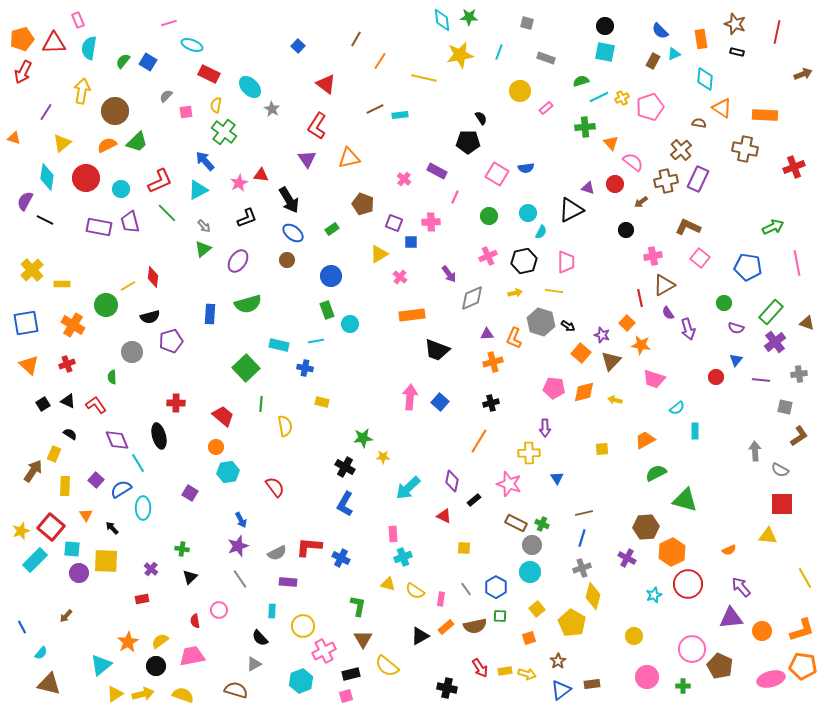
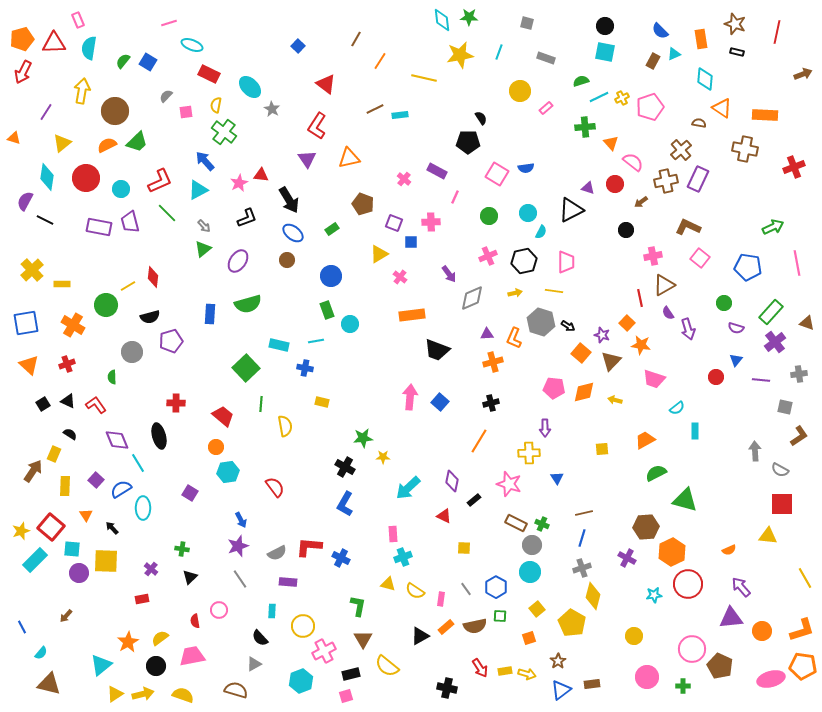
cyan star at (654, 595): rotated 14 degrees clockwise
yellow semicircle at (160, 641): moved 3 px up
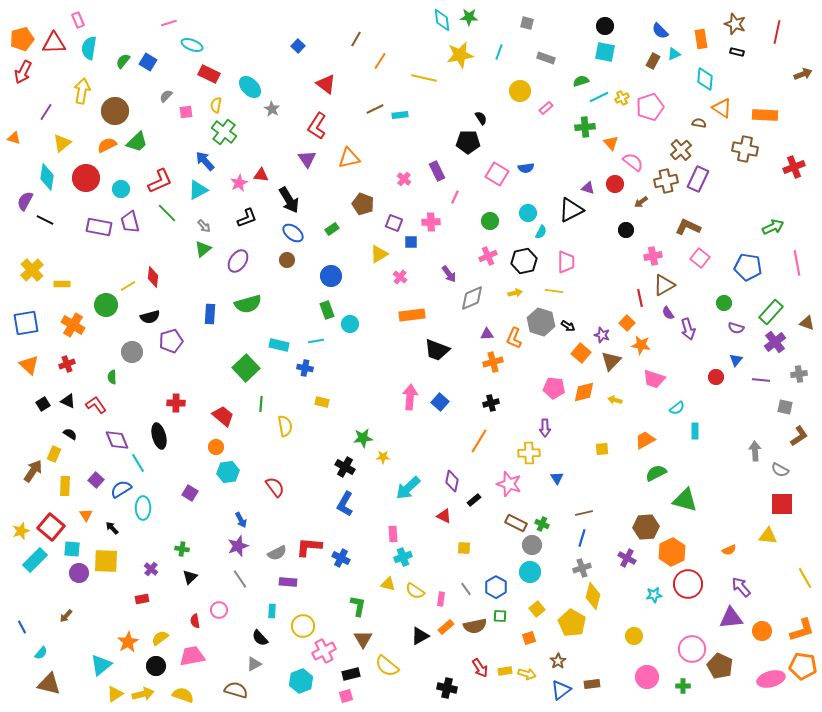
purple rectangle at (437, 171): rotated 36 degrees clockwise
green circle at (489, 216): moved 1 px right, 5 px down
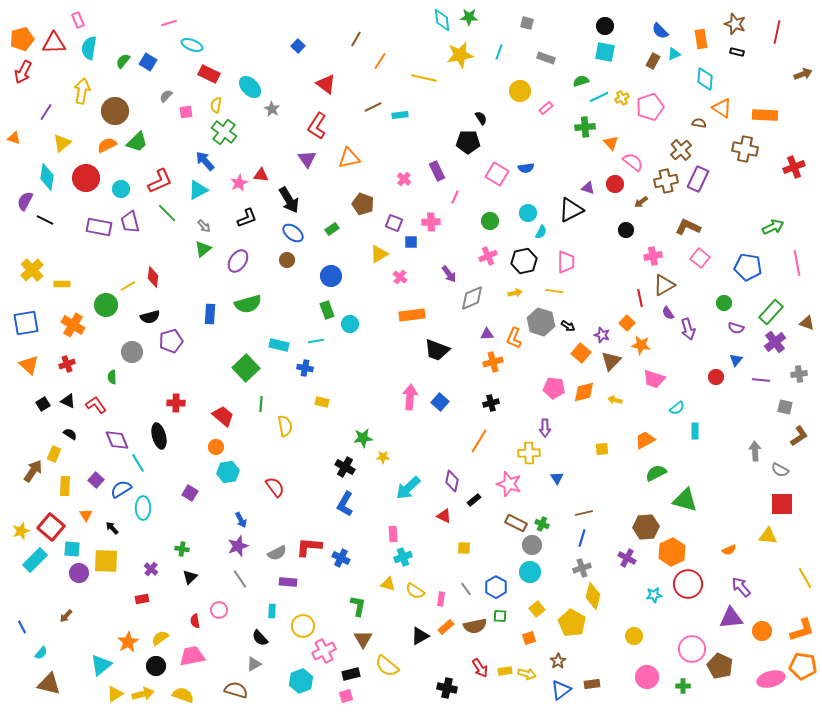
brown line at (375, 109): moved 2 px left, 2 px up
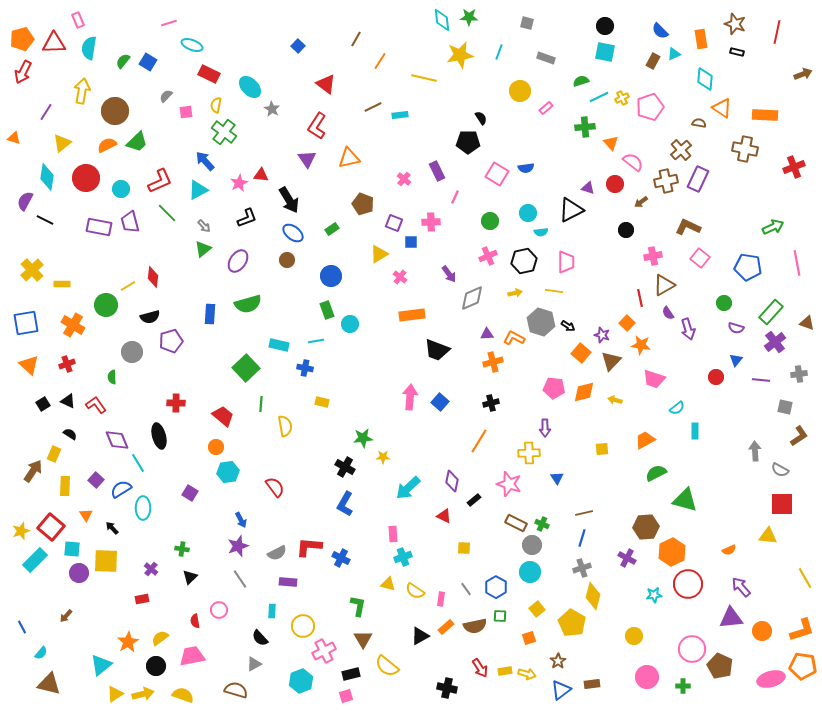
cyan semicircle at (541, 232): rotated 56 degrees clockwise
orange L-shape at (514, 338): rotated 95 degrees clockwise
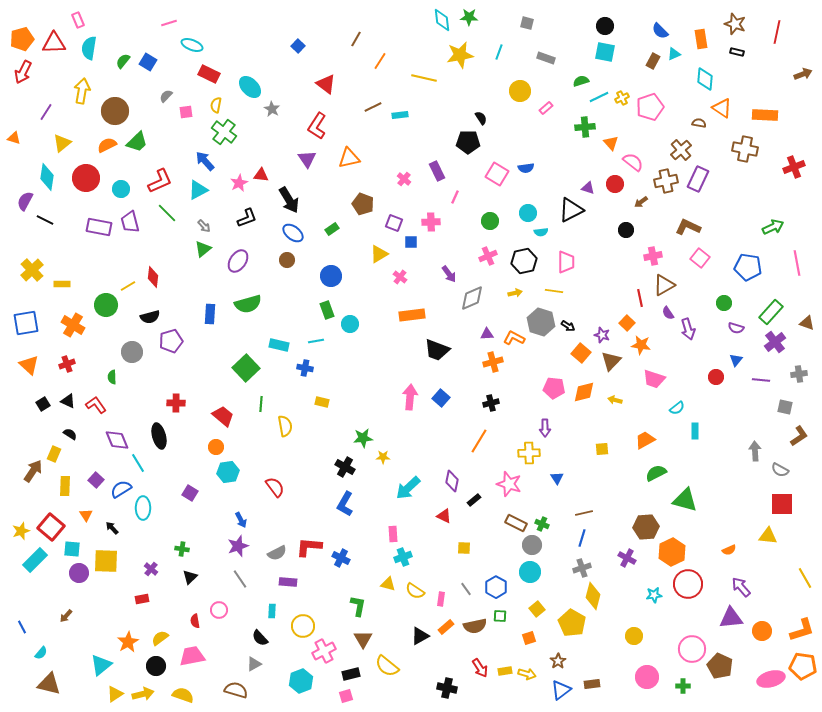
blue square at (440, 402): moved 1 px right, 4 px up
